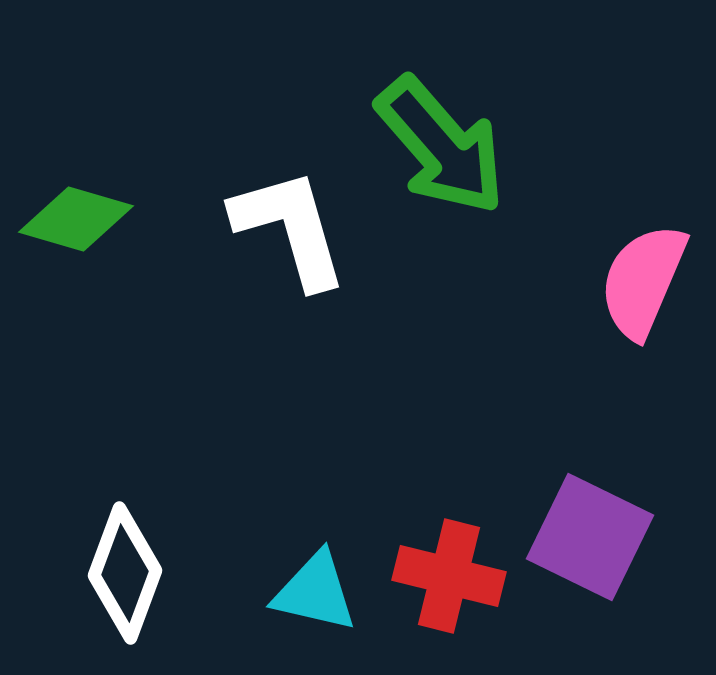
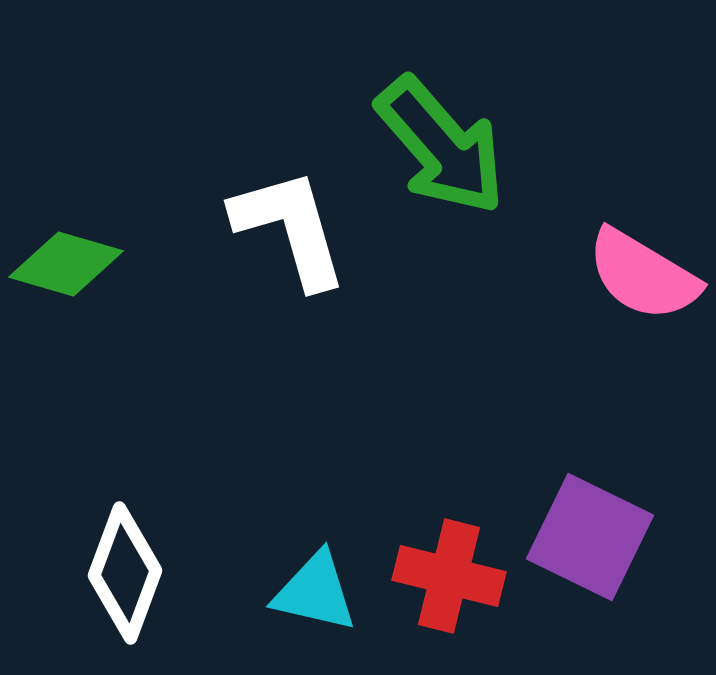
green diamond: moved 10 px left, 45 px down
pink semicircle: moved 6 px up; rotated 82 degrees counterclockwise
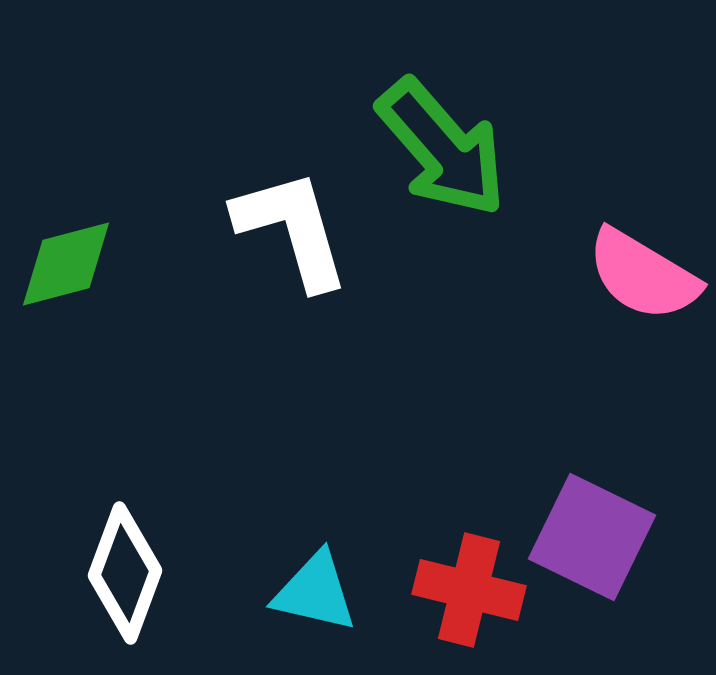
green arrow: moved 1 px right, 2 px down
white L-shape: moved 2 px right, 1 px down
green diamond: rotated 31 degrees counterclockwise
purple square: moved 2 px right
red cross: moved 20 px right, 14 px down
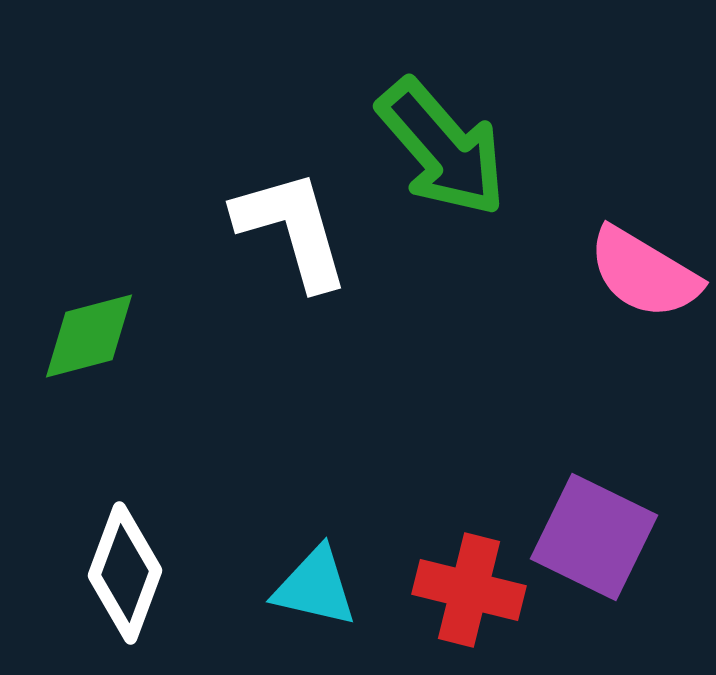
green diamond: moved 23 px right, 72 px down
pink semicircle: moved 1 px right, 2 px up
purple square: moved 2 px right
cyan triangle: moved 5 px up
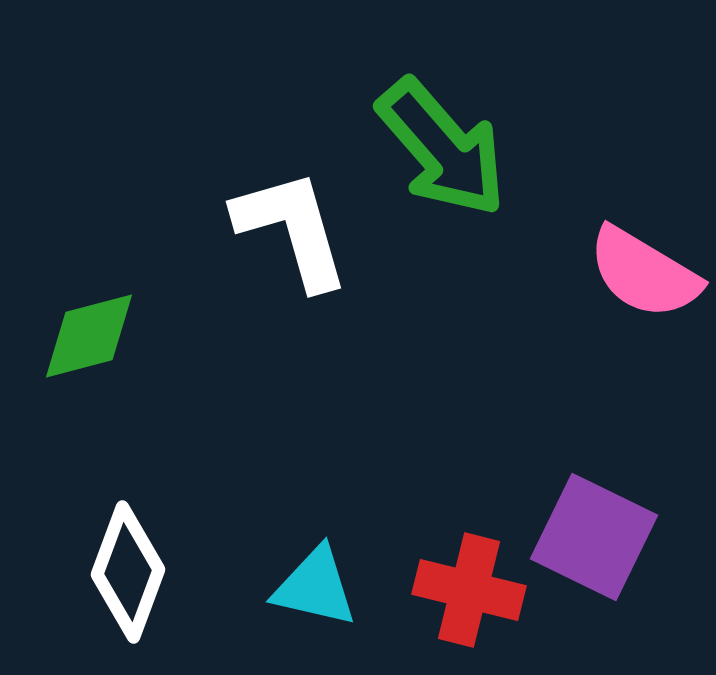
white diamond: moved 3 px right, 1 px up
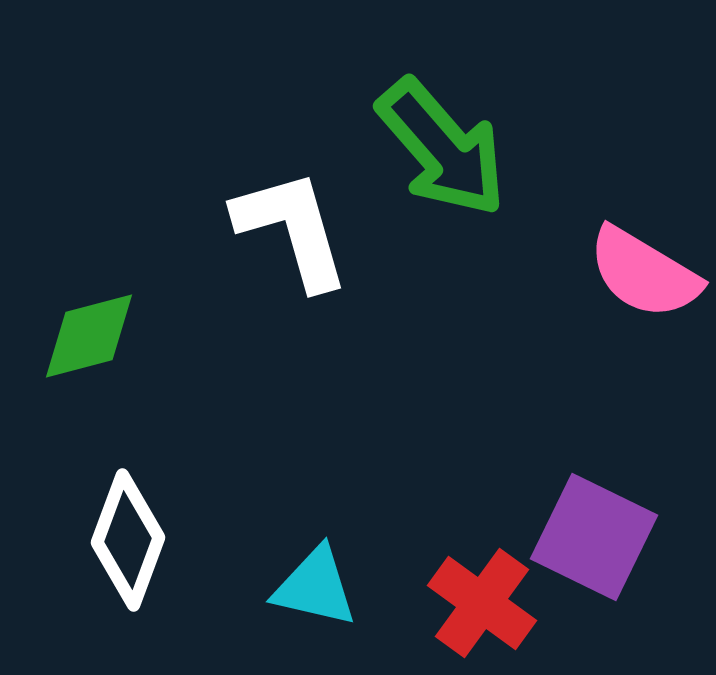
white diamond: moved 32 px up
red cross: moved 13 px right, 13 px down; rotated 22 degrees clockwise
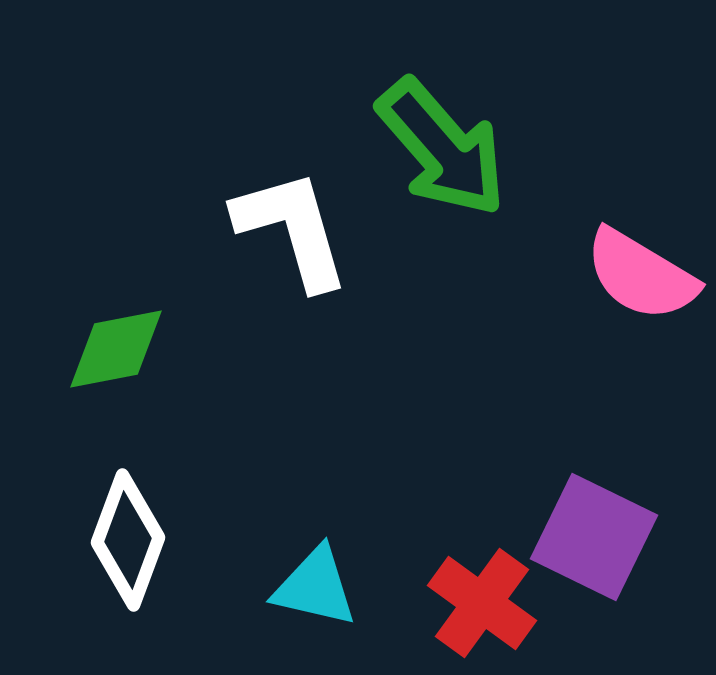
pink semicircle: moved 3 px left, 2 px down
green diamond: moved 27 px right, 13 px down; rotated 4 degrees clockwise
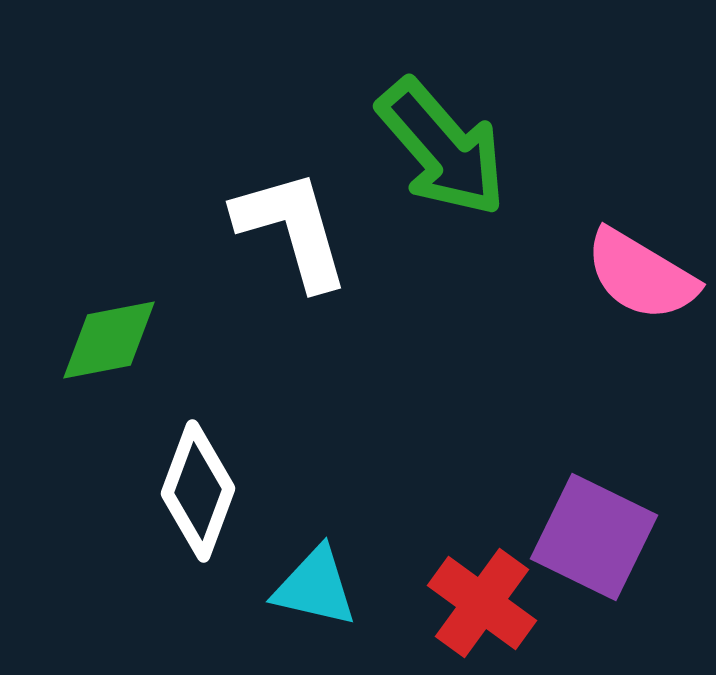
green diamond: moved 7 px left, 9 px up
white diamond: moved 70 px right, 49 px up
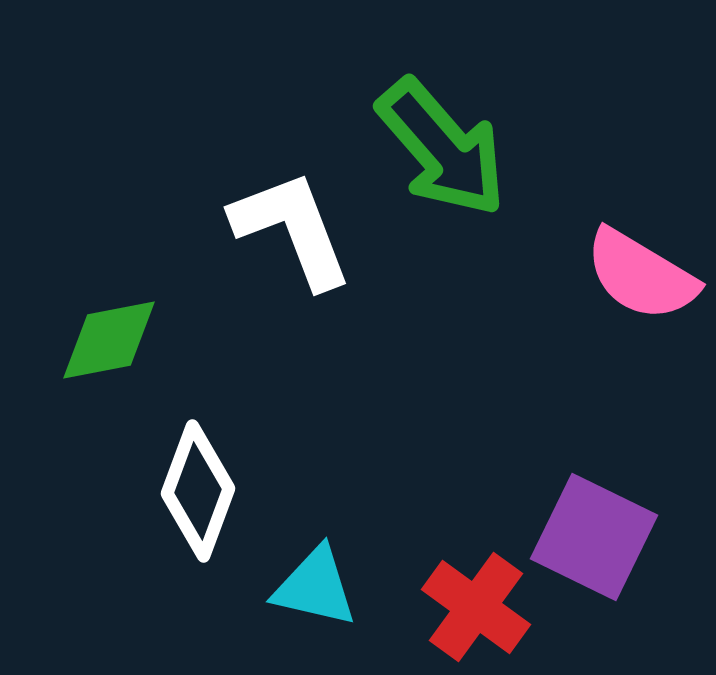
white L-shape: rotated 5 degrees counterclockwise
red cross: moved 6 px left, 4 px down
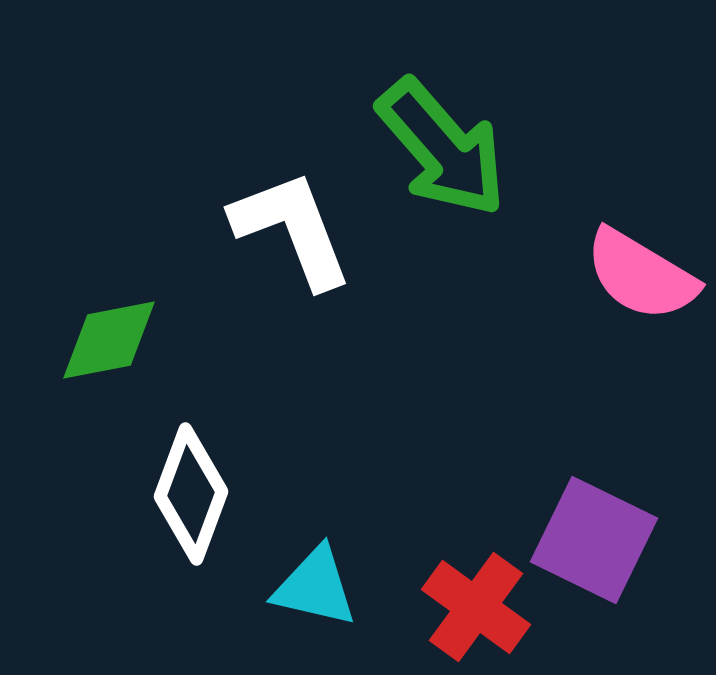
white diamond: moved 7 px left, 3 px down
purple square: moved 3 px down
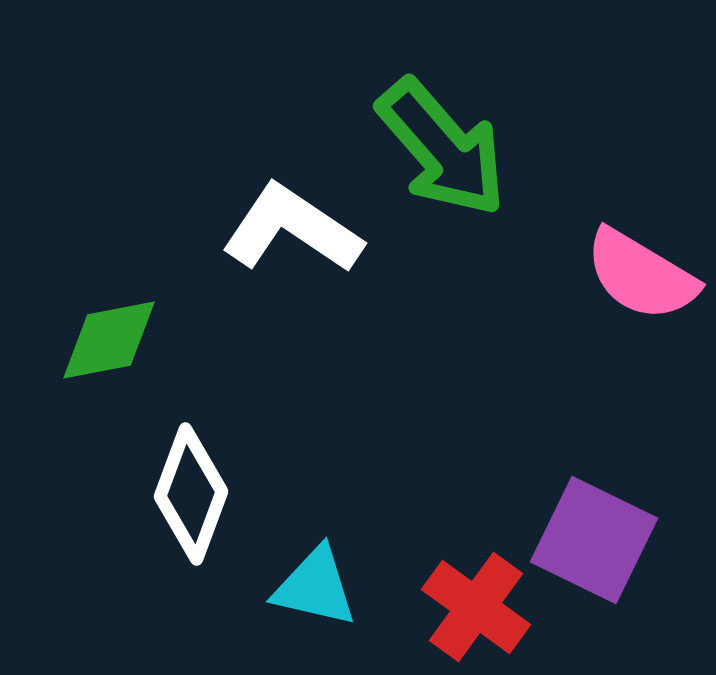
white L-shape: rotated 35 degrees counterclockwise
